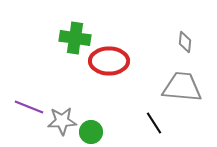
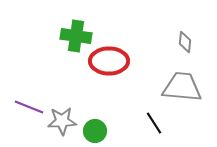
green cross: moved 1 px right, 2 px up
green circle: moved 4 px right, 1 px up
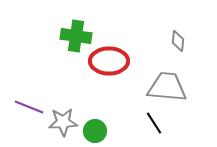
gray diamond: moved 7 px left, 1 px up
gray trapezoid: moved 15 px left
gray star: moved 1 px right, 1 px down
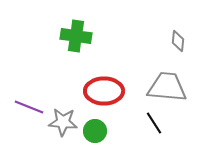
red ellipse: moved 5 px left, 30 px down
gray star: rotated 8 degrees clockwise
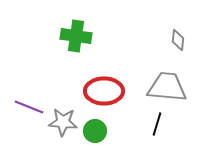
gray diamond: moved 1 px up
black line: moved 3 px right, 1 px down; rotated 50 degrees clockwise
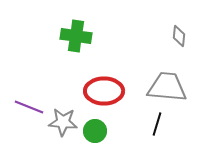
gray diamond: moved 1 px right, 4 px up
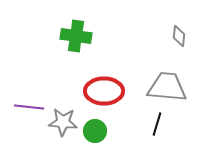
purple line: rotated 16 degrees counterclockwise
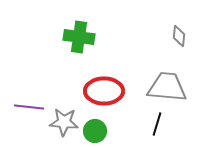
green cross: moved 3 px right, 1 px down
gray star: moved 1 px right
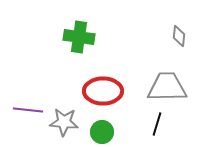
gray trapezoid: rotated 6 degrees counterclockwise
red ellipse: moved 1 px left
purple line: moved 1 px left, 3 px down
green circle: moved 7 px right, 1 px down
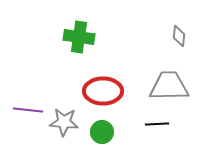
gray trapezoid: moved 2 px right, 1 px up
black line: rotated 70 degrees clockwise
